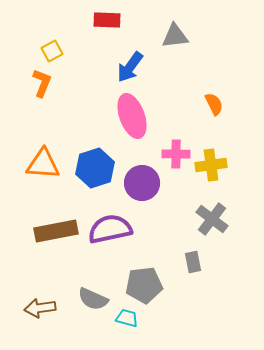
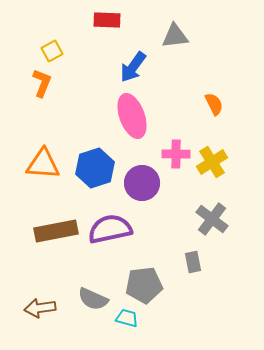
blue arrow: moved 3 px right
yellow cross: moved 1 px right, 3 px up; rotated 24 degrees counterclockwise
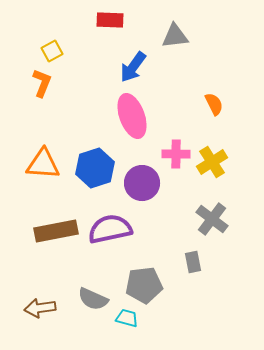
red rectangle: moved 3 px right
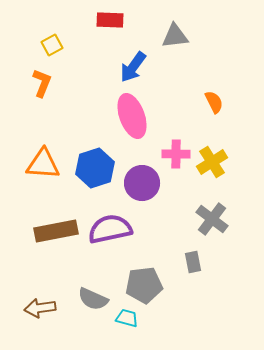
yellow square: moved 6 px up
orange semicircle: moved 2 px up
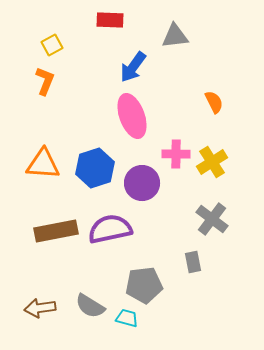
orange L-shape: moved 3 px right, 2 px up
gray semicircle: moved 3 px left, 7 px down; rotated 8 degrees clockwise
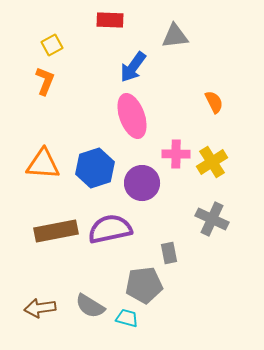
gray cross: rotated 12 degrees counterclockwise
gray rectangle: moved 24 px left, 9 px up
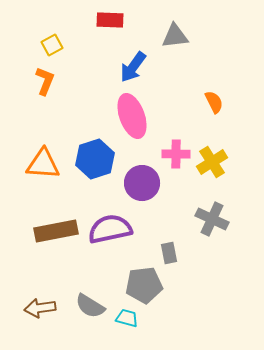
blue hexagon: moved 9 px up
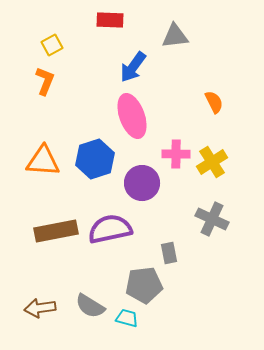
orange triangle: moved 3 px up
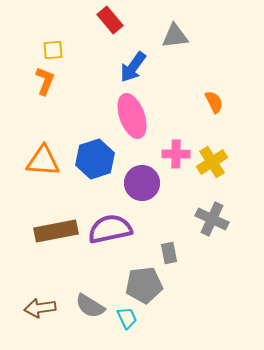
red rectangle: rotated 48 degrees clockwise
yellow square: moved 1 px right, 5 px down; rotated 25 degrees clockwise
cyan trapezoid: rotated 50 degrees clockwise
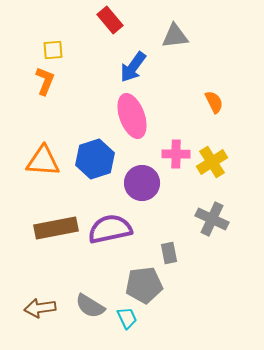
brown rectangle: moved 3 px up
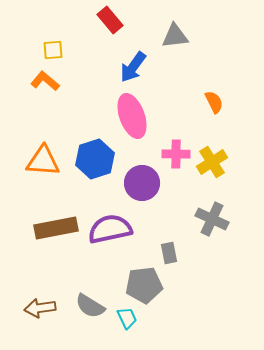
orange L-shape: rotated 72 degrees counterclockwise
